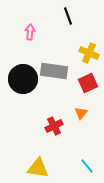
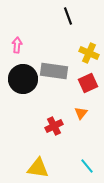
pink arrow: moved 13 px left, 13 px down
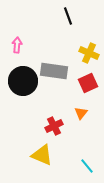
black circle: moved 2 px down
yellow triangle: moved 4 px right, 13 px up; rotated 15 degrees clockwise
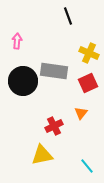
pink arrow: moved 4 px up
yellow triangle: rotated 35 degrees counterclockwise
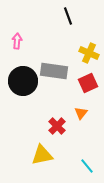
red cross: moved 3 px right; rotated 18 degrees counterclockwise
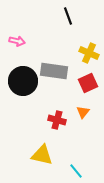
pink arrow: rotated 98 degrees clockwise
orange triangle: moved 2 px right, 1 px up
red cross: moved 6 px up; rotated 30 degrees counterclockwise
yellow triangle: rotated 25 degrees clockwise
cyan line: moved 11 px left, 5 px down
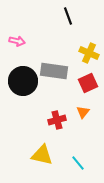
red cross: rotated 30 degrees counterclockwise
cyan line: moved 2 px right, 8 px up
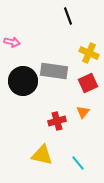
pink arrow: moved 5 px left, 1 px down
red cross: moved 1 px down
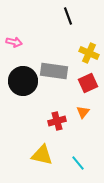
pink arrow: moved 2 px right
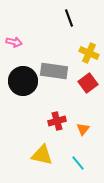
black line: moved 1 px right, 2 px down
red square: rotated 12 degrees counterclockwise
orange triangle: moved 17 px down
